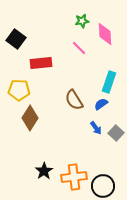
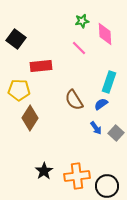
red rectangle: moved 3 px down
orange cross: moved 3 px right, 1 px up
black circle: moved 4 px right
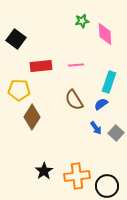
pink line: moved 3 px left, 17 px down; rotated 49 degrees counterclockwise
brown diamond: moved 2 px right, 1 px up
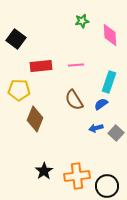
pink diamond: moved 5 px right, 1 px down
brown diamond: moved 3 px right, 2 px down; rotated 10 degrees counterclockwise
blue arrow: rotated 112 degrees clockwise
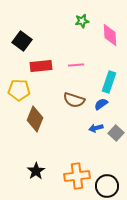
black square: moved 6 px right, 2 px down
brown semicircle: rotated 40 degrees counterclockwise
black star: moved 8 px left
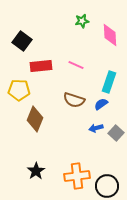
pink line: rotated 28 degrees clockwise
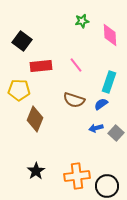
pink line: rotated 28 degrees clockwise
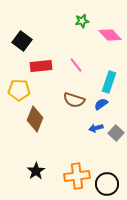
pink diamond: rotated 40 degrees counterclockwise
black circle: moved 2 px up
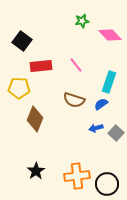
yellow pentagon: moved 2 px up
